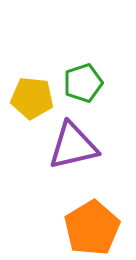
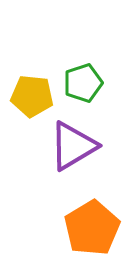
yellow pentagon: moved 2 px up
purple triangle: rotated 18 degrees counterclockwise
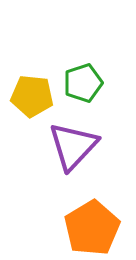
purple triangle: rotated 16 degrees counterclockwise
